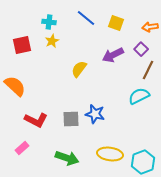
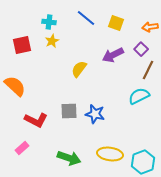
gray square: moved 2 px left, 8 px up
green arrow: moved 2 px right
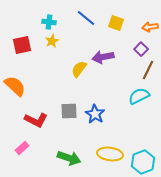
purple arrow: moved 10 px left, 2 px down; rotated 15 degrees clockwise
blue star: rotated 18 degrees clockwise
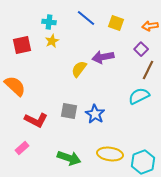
orange arrow: moved 1 px up
gray square: rotated 12 degrees clockwise
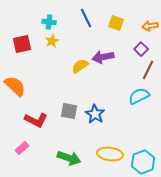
blue line: rotated 24 degrees clockwise
red square: moved 1 px up
yellow semicircle: moved 1 px right, 3 px up; rotated 18 degrees clockwise
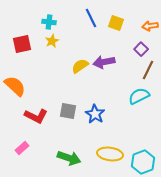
blue line: moved 5 px right
purple arrow: moved 1 px right, 5 px down
gray square: moved 1 px left
red L-shape: moved 4 px up
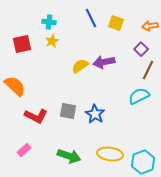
pink rectangle: moved 2 px right, 2 px down
green arrow: moved 2 px up
